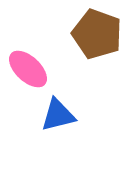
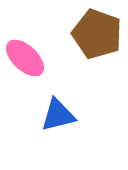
pink ellipse: moved 3 px left, 11 px up
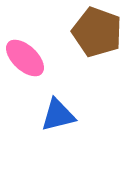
brown pentagon: moved 2 px up
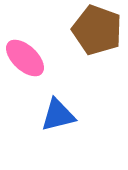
brown pentagon: moved 2 px up
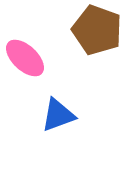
blue triangle: rotated 6 degrees counterclockwise
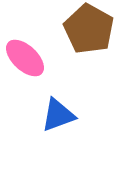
brown pentagon: moved 8 px left, 1 px up; rotated 9 degrees clockwise
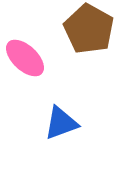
blue triangle: moved 3 px right, 8 px down
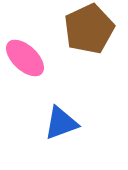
brown pentagon: rotated 18 degrees clockwise
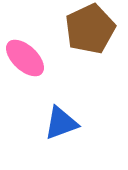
brown pentagon: moved 1 px right
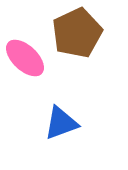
brown pentagon: moved 13 px left, 4 px down
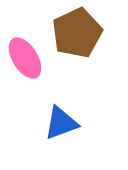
pink ellipse: rotated 15 degrees clockwise
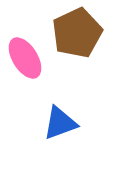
blue triangle: moved 1 px left
